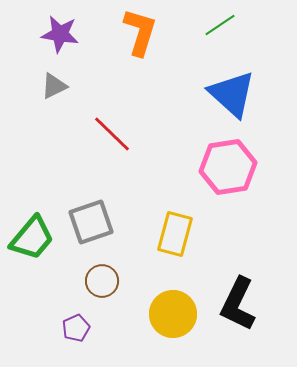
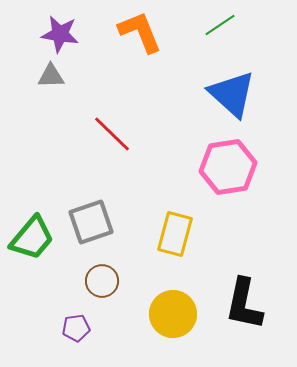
orange L-shape: rotated 39 degrees counterclockwise
gray triangle: moved 3 px left, 10 px up; rotated 24 degrees clockwise
black L-shape: moved 6 px right; rotated 14 degrees counterclockwise
purple pentagon: rotated 16 degrees clockwise
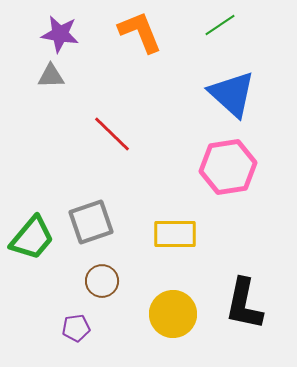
yellow rectangle: rotated 75 degrees clockwise
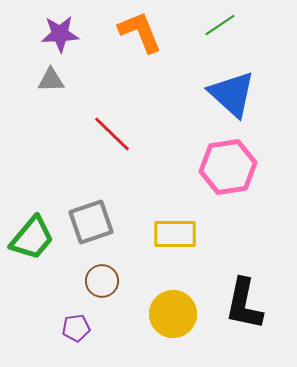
purple star: rotated 12 degrees counterclockwise
gray triangle: moved 4 px down
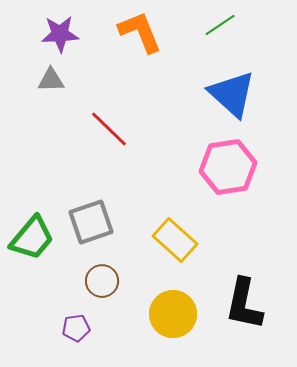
red line: moved 3 px left, 5 px up
yellow rectangle: moved 6 px down; rotated 42 degrees clockwise
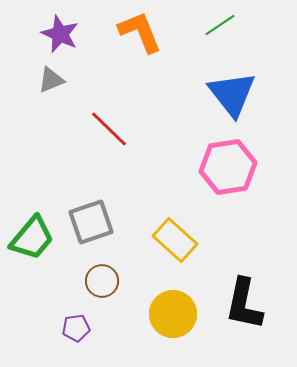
purple star: rotated 27 degrees clockwise
gray triangle: rotated 20 degrees counterclockwise
blue triangle: rotated 10 degrees clockwise
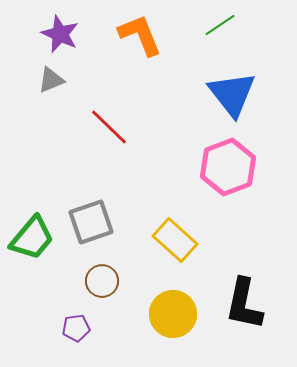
orange L-shape: moved 3 px down
red line: moved 2 px up
pink hexagon: rotated 12 degrees counterclockwise
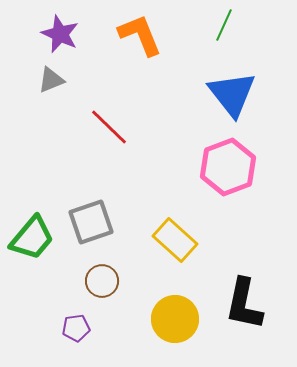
green line: moved 4 px right; rotated 32 degrees counterclockwise
yellow circle: moved 2 px right, 5 px down
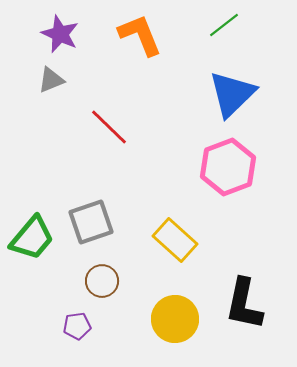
green line: rotated 28 degrees clockwise
blue triangle: rotated 24 degrees clockwise
purple pentagon: moved 1 px right, 2 px up
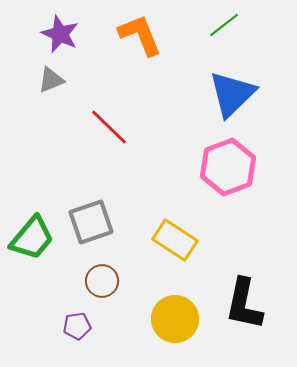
yellow rectangle: rotated 9 degrees counterclockwise
